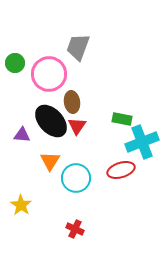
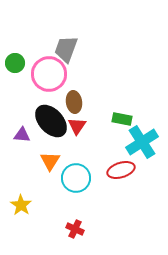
gray trapezoid: moved 12 px left, 2 px down
brown ellipse: moved 2 px right
cyan cross: rotated 12 degrees counterclockwise
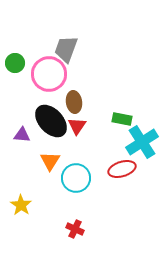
red ellipse: moved 1 px right, 1 px up
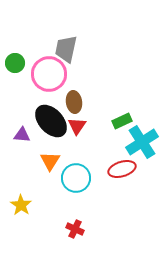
gray trapezoid: rotated 8 degrees counterclockwise
green rectangle: moved 2 px down; rotated 36 degrees counterclockwise
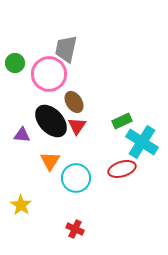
brown ellipse: rotated 25 degrees counterclockwise
cyan cross: rotated 24 degrees counterclockwise
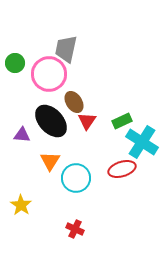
red triangle: moved 10 px right, 5 px up
